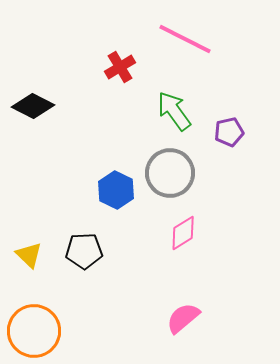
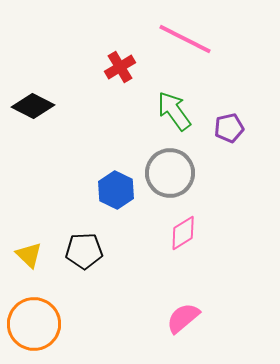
purple pentagon: moved 4 px up
orange circle: moved 7 px up
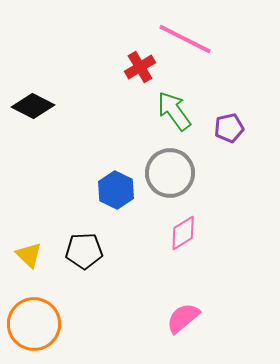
red cross: moved 20 px right
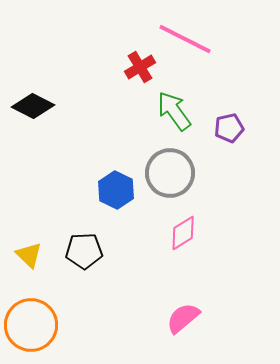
orange circle: moved 3 px left, 1 px down
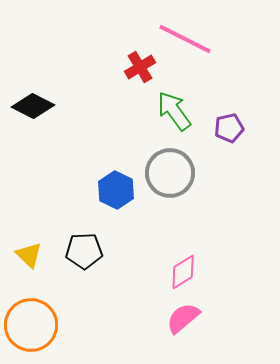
pink diamond: moved 39 px down
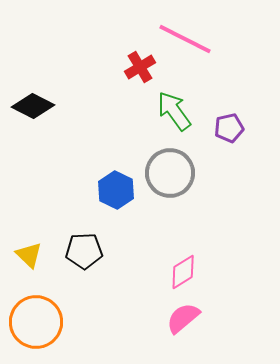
orange circle: moved 5 px right, 3 px up
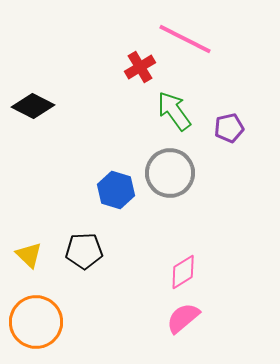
blue hexagon: rotated 9 degrees counterclockwise
